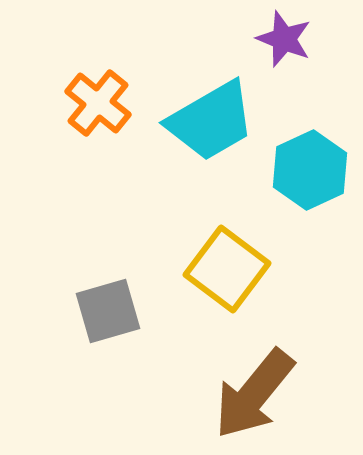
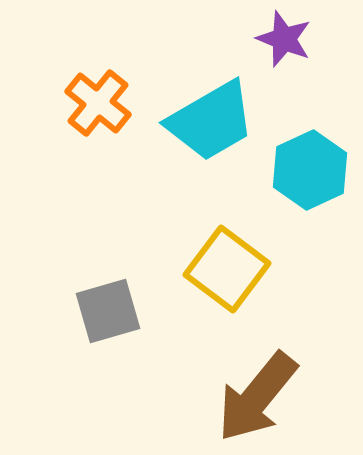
brown arrow: moved 3 px right, 3 px down
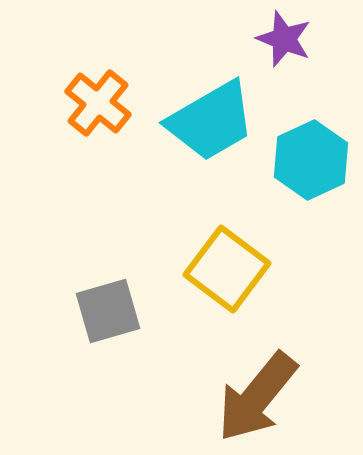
cyan hexagon: moved 1 px right, 10 px up
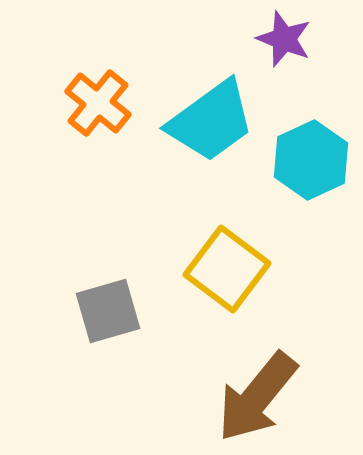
cyan trapezoid: rotated 6 degrees counterclockwise
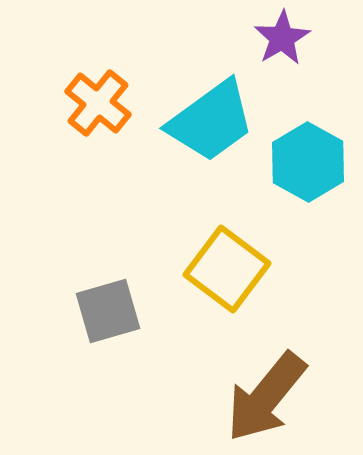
purple star: moved 2 px left, 1 px up; rotated 20 degrees clockwise
cyan hexagon: moved 3 px left, 2 px down; rotated 6 degrees counterclockwise
brown arrow: moved 9 px right
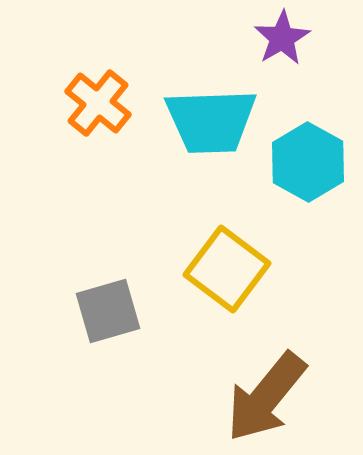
cyan trapezoid: rotated 34 degrees clockwise
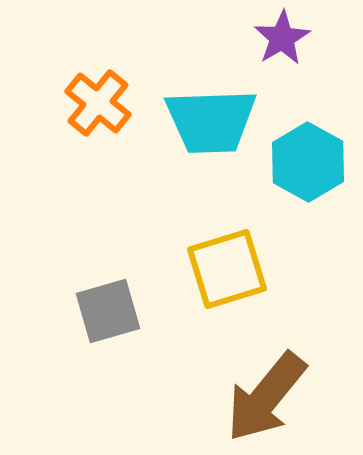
yellow square: rotated 36 degrees clockwise
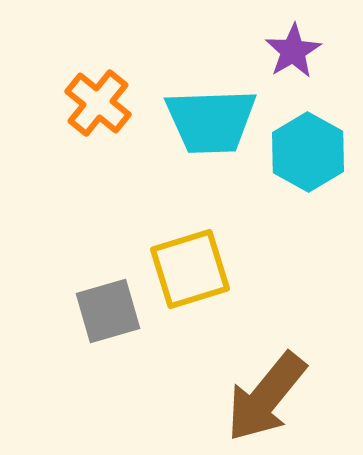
purple star: moved 11 px right, 13 px down
cyan hexagon: moved 10 px up
yellow square: moved 37 px left
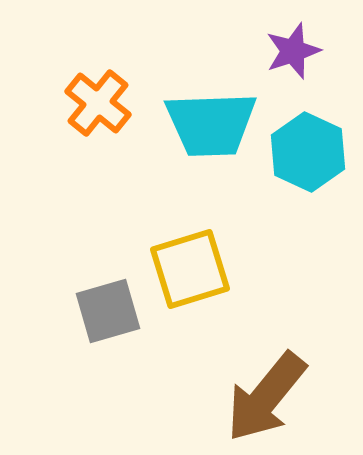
purple star: rotated 12 degrees clockwise
cyan trapezoid: moved 3 px down
cyan hexagon: rotated 4 degrees counterclockwise
